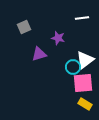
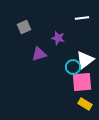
pink square: moved 1 px left, 1 px up
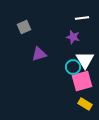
purple star: moved 15 px right, 1 px up
white triangle: rotated 24 degrees counterclockwise
pink square: moved 1 px up; rotated 10 degrees counterclockwise
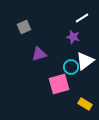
white line: rotated 24 degrees counterclockwise
white triangle: moved 1 px down; rotated 24 degrees clockwise
cyan circle: moved 2 px left
pink square: moved 23 px left, 3 px down
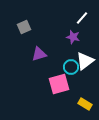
white line: rotated 16 degrees counterclockwise
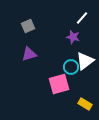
gray square: moved 4 px right, 1 px up
purple triangle: moved 10 px left
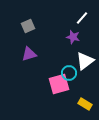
cyan circle: moved 2 px left, 6 px down
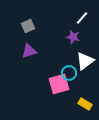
purple triangle: moved 3 px up
